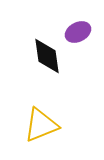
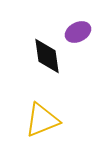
yellow triangle: moved 1 px right, 5 px up
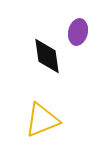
purple ellipse: rotated 50 degrees counterclockwise
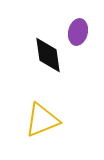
black diamond: moved 1 px right, 1 px up
